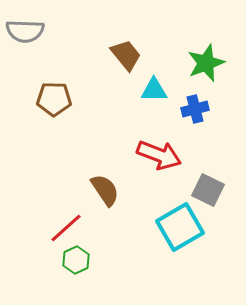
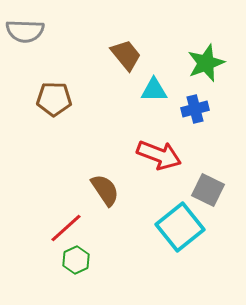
cyan square: rotated 9 degrees counterclockwise
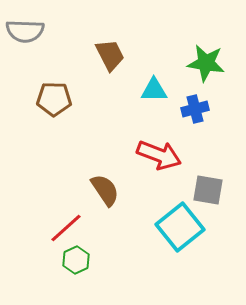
brown trapezoid: moved 16 px left; rotated 12 degrees clockwise
green star: rotated 30 degrees clockwise
gray square: rotated 16 degrees counterclockwise
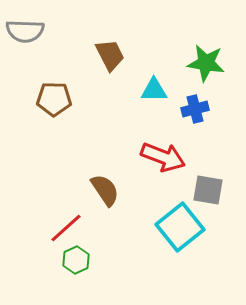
red arrow: moved 4 px right, 2 px down
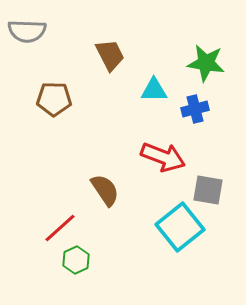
gray semicircle: moved 2 px right
red line: moved 6 px left
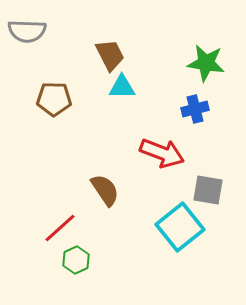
cyan triangle: moved 32 px left, 3 px up
red arrow: moved 1 px left, 4 px up
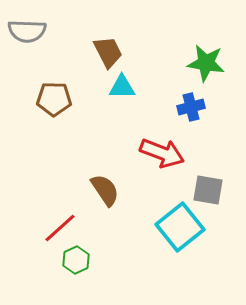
brown trapezoid: moved 2 px left, 3 px up
blue cross: moved 4 px left, 2 px up
